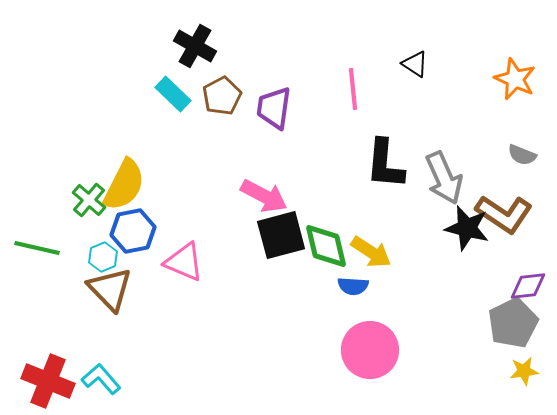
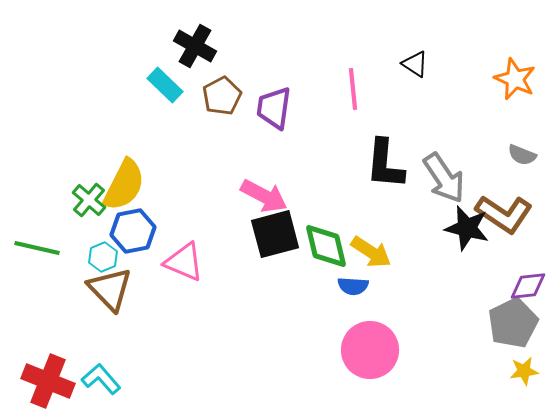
cyan rectangle: moved 8 px left, 9 px up
gray arrow: rotated 10 degrees counterclockwise
black square: moved 6 px left, 1 px up
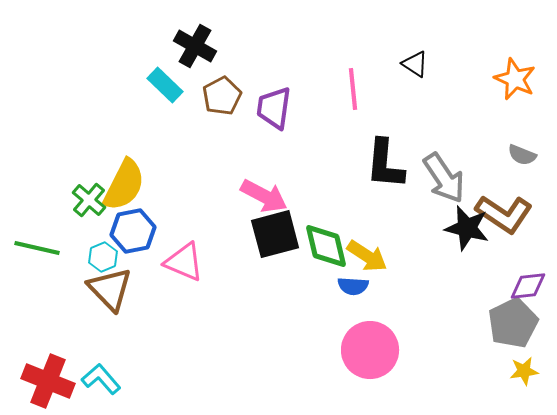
yellow arrow: moved 4 px left, 4 px down
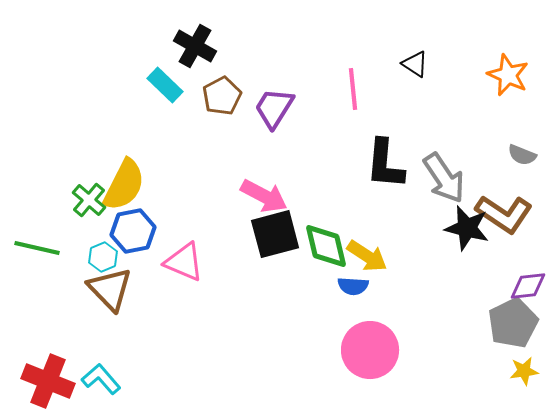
orange star: moved 7 px left, 4 px up
purple trapezoid: rotated 24 degrees clockwise
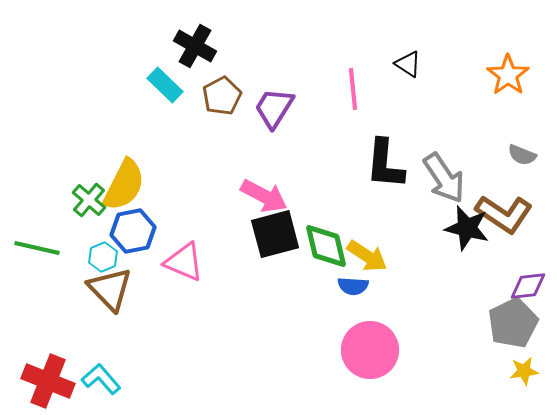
black triangle: moved 7 px left
orange star: rotated 12 degrees clockwise
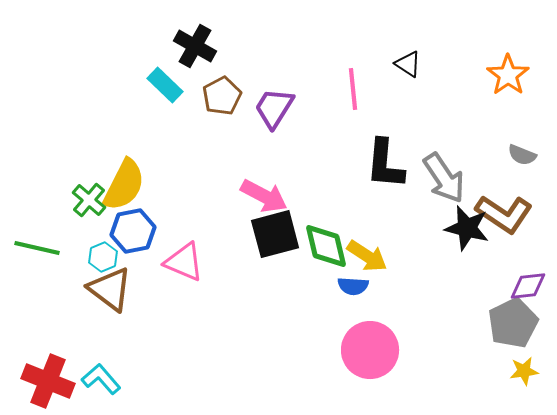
brown triangle: rotated 9 degrees counterclockwise
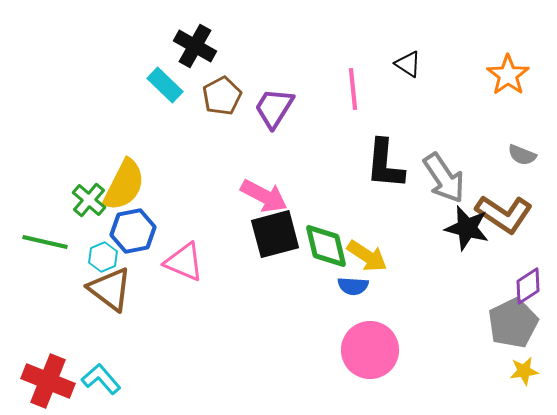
green line: moved 8 px right, 6 px up
purple diamond: rotated 27 degrees counterclockwise
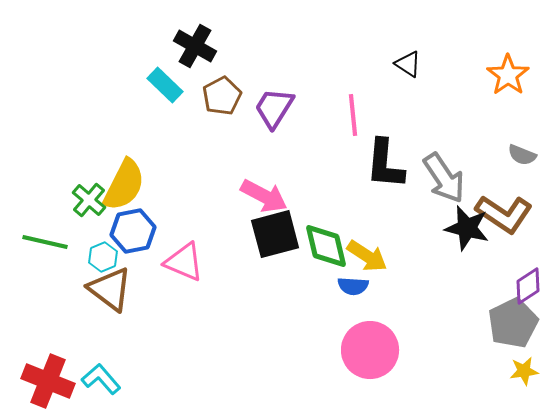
pink line: moved 26 px down
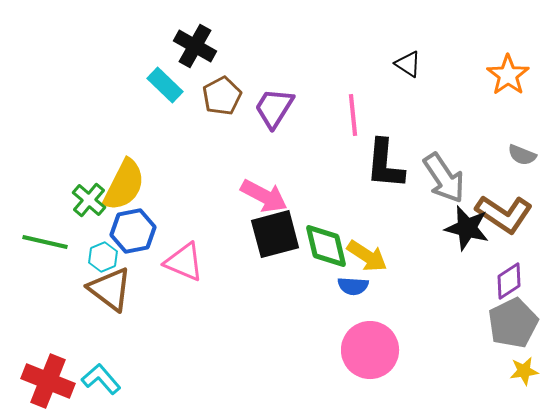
purple diamond: moved 19 px left, 5 px up
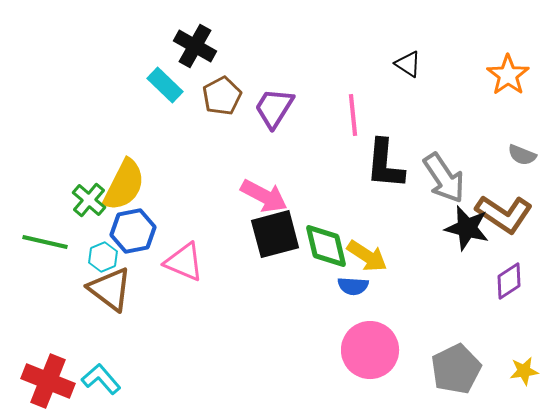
gray pentagon: moved 57 px left, 46 px down
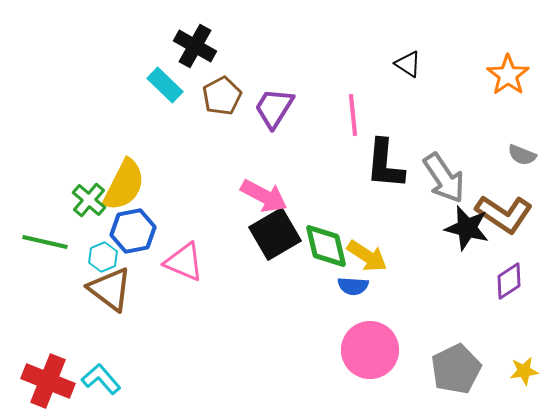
black square: rotated 15 degrees counterclockwise
